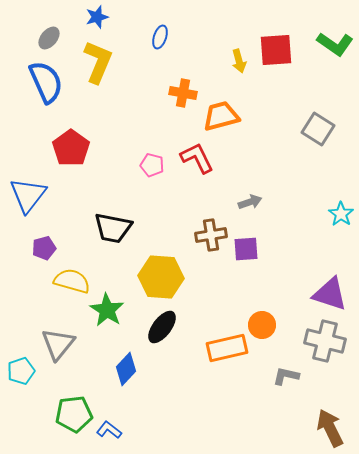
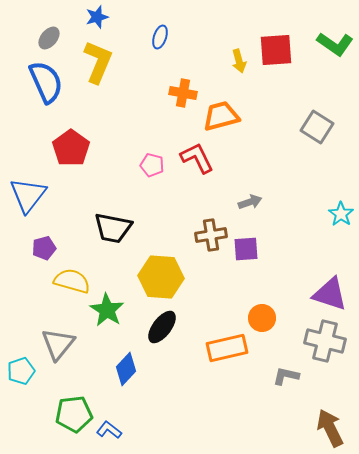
gray square: moved 1 px left, 2 px up
orange circle: moved 7 px up
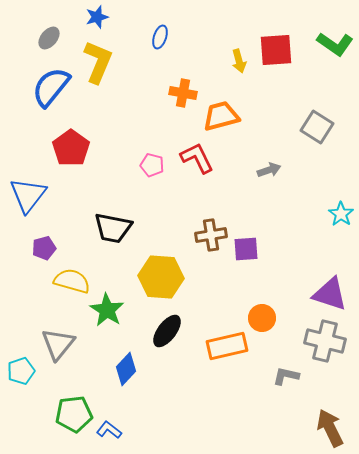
blue semicircle: moved 5 px right, 5 px down; rotated 117 degrees counterclockwise
gray arrow: moved 19 px right, 32 px up
black ellipse: moved 5 px right, 4 px down
orange rectangle: moved 2 px up
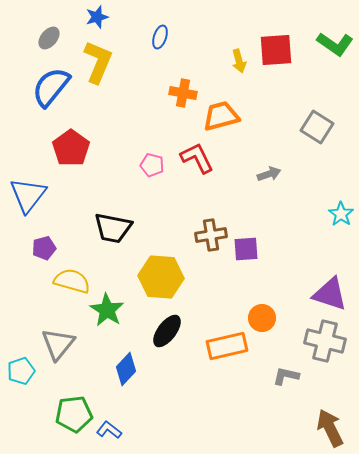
gray arrow: moved 4 px down
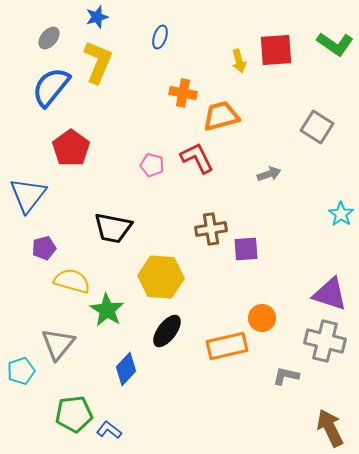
brown cross: moved 6 px up
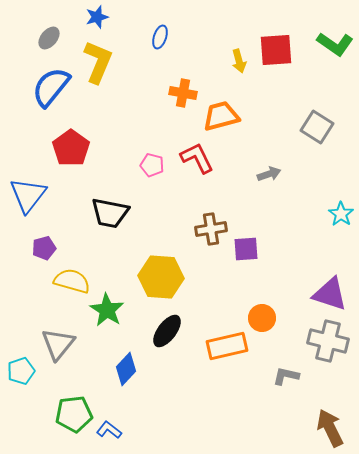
black trapezoid: moved 3 px left, 15 px up
gray cross: moved 3 px right
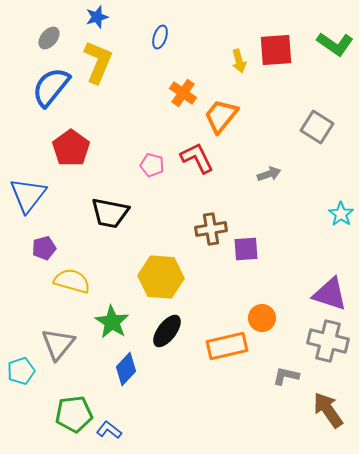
orange cross: rotated 24 degrees clockwise
orange trapezoid: rotated 36 degrees counterclockwise
green star: moved 5 px right, 12 px down
brown arrow: moved 2 px left, 18 px up; rotated 9 degrees counterclockwise
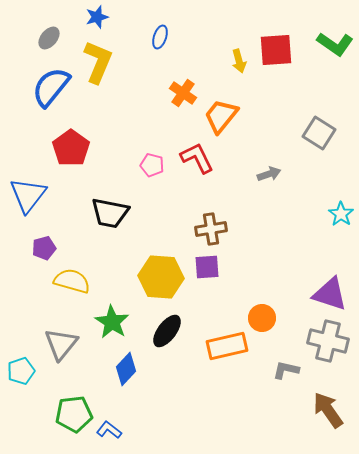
gray square: moved 2 px right, 6 px down
purple square: moved 39 px left, 18 px down
gray triangle: moved 3 px right
gray L-shape: moved 6 px up
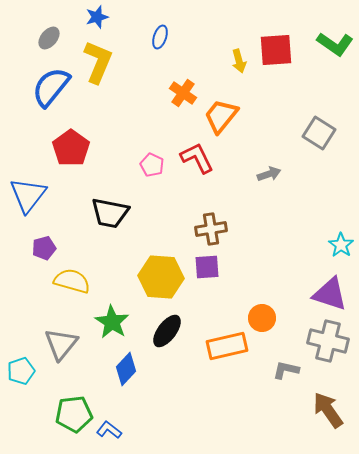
pink pentagon: rotated 10 degrees clockwise
cyan star: moved 31 px down
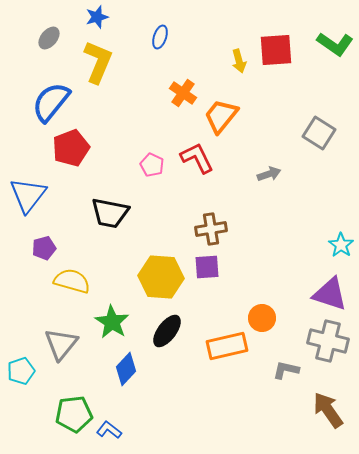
blue semicircle: moved 15 px down
red pentagon: rotated 15 degrees clockwise
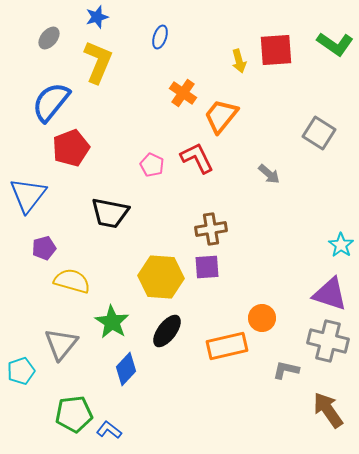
gray arrow: rotated 60 degrees clockwise
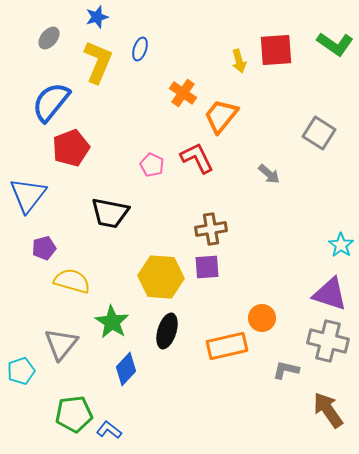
blue ellipse: moved 20 px left, 12 px down
black ellipse: rotated 20 degrees counterclockwise
